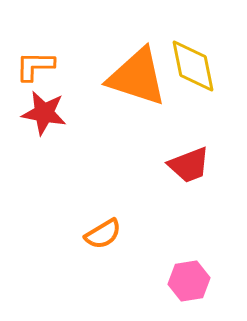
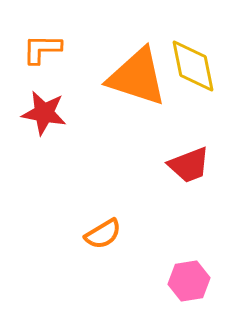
orange L-shape: moved 7 px right, 17 px up
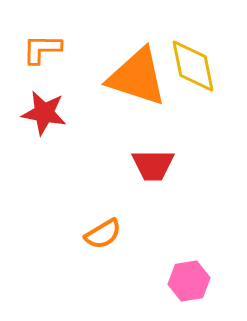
red trapezoid: moved 36 px left; rotated 21 degrees clockwise
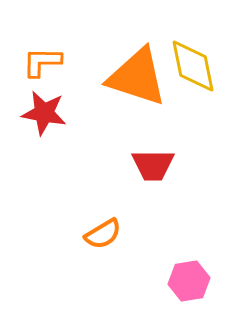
orange L-shape: moved 13 px down
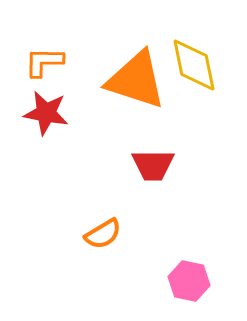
orange L-shape: moved 2 px right
yellow diamond: moved 1 px right, 1 px up
orange triangle: moved 1 px left, 3 px down
red star: moved 2 px right
pink hexagon: rotated 21 degrees clockwise
